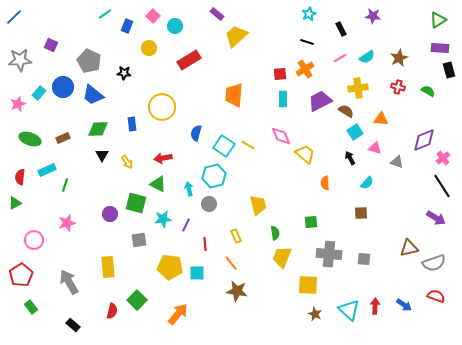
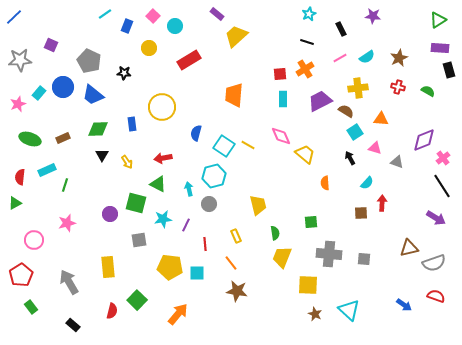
red arrow at (375, 306): moved 7 px right, 103 px up
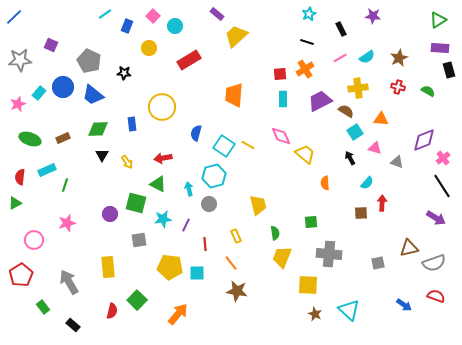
gray square at (364, 259): moved 14 px right, 4 px down; rotated 16 degrees counterclockwise
green rectangle at (31, 307): moved 12 px right
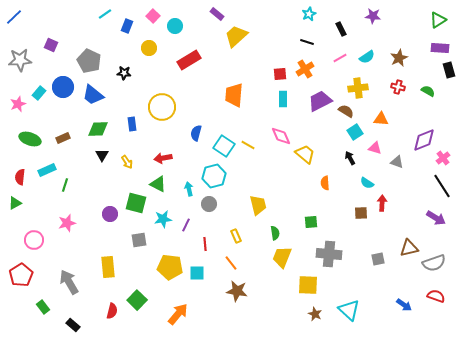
cyan semicircle at (367, 183): rotated 80 degrees clockwise
gray square at (378, 263): moved 4 px up
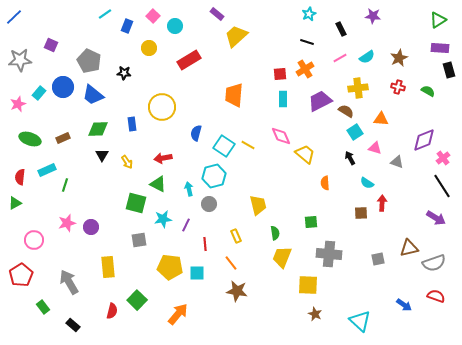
purple circle at (110, 214): moved 19 px left, 13 px down
cyan triangle at (349, 310): moved 11 px right, 11 px down
